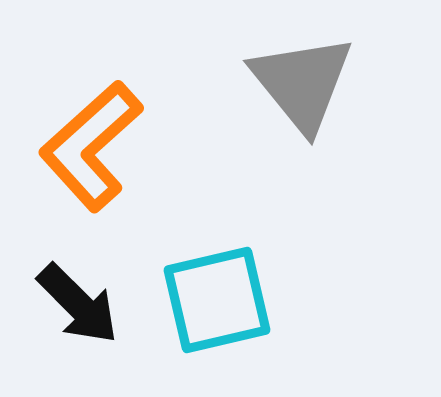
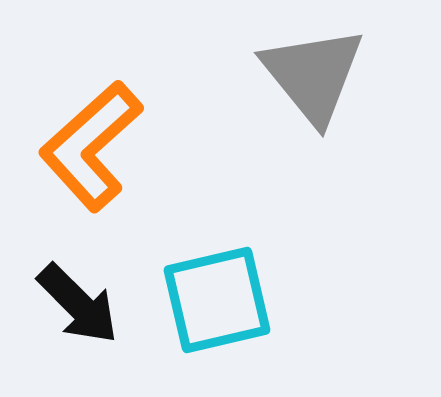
gray triangle: moved 11 px right, 8 px up
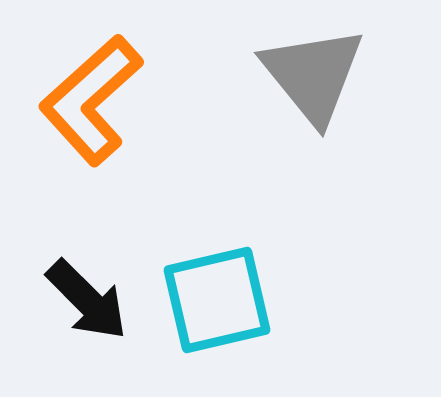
orange L-shape: moved 46 px up
black arrow: moved 9 px right, 4 px up
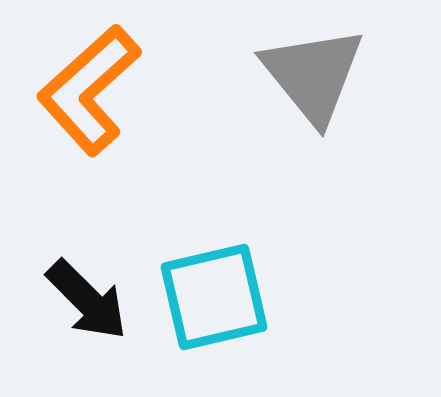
orange L-shape: moved 2 px left, 10 px up
cyan square: moved 3 px left, 3 px up
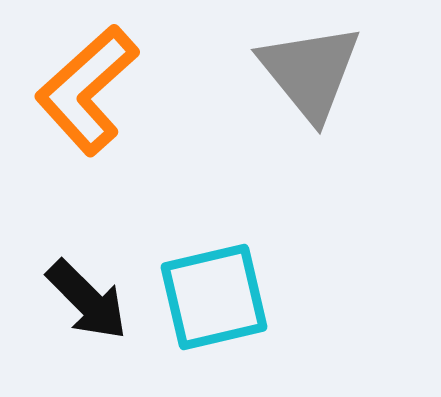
gray triangle: moved 3 px left, 3 px up
orange L-shape: moved 2 px left
